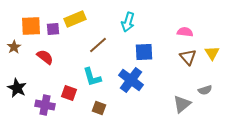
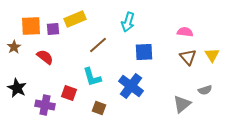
yellow triangle: moved 2 px down
blue cross: moved 6 px down
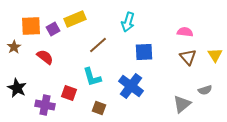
purple square: rotated 24 degrees counterclockwise
yellow triangle: moved 3 px right
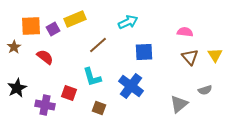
cyan arrow: rotated 132 degrees counterclockwise
brown triangle: moved 2 px right
black star: rotated 18 degrees clockwise
gray triangle: moved 3 px left
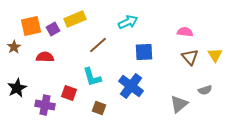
orange square: rotated 10 degrees counterclockwise
red semicircle: rotated 36 degrees counterclockwise
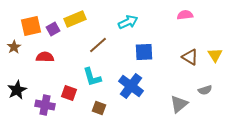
pink semicircle: moved 17 px up; rotated 14 degrees counterclockwise
brown triangle: rotated 18 degrees counterclockwise
black star: moved 2 px down
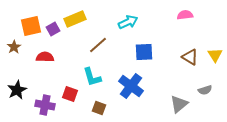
red square: moved 1 px right, 1 px down
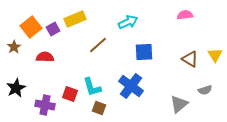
orange square: moved 1 px down; rotated 25 degrees counterclockwise
brown triangle: moved 2 px down
cyan L-shape: moved 10 px down
black star: moved 1 px left, 2 px up
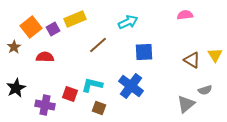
brown triangle: moved 2 px right, 1 px down
cyan L-shape: moved 2 px up; rotated 120 degrees clockwise
gray triangle: moved 7 px right
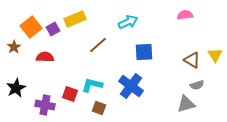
gray semicircle: moved 8 px left, 5 px up
gray triangle: rotated 24 degrees clockwise
